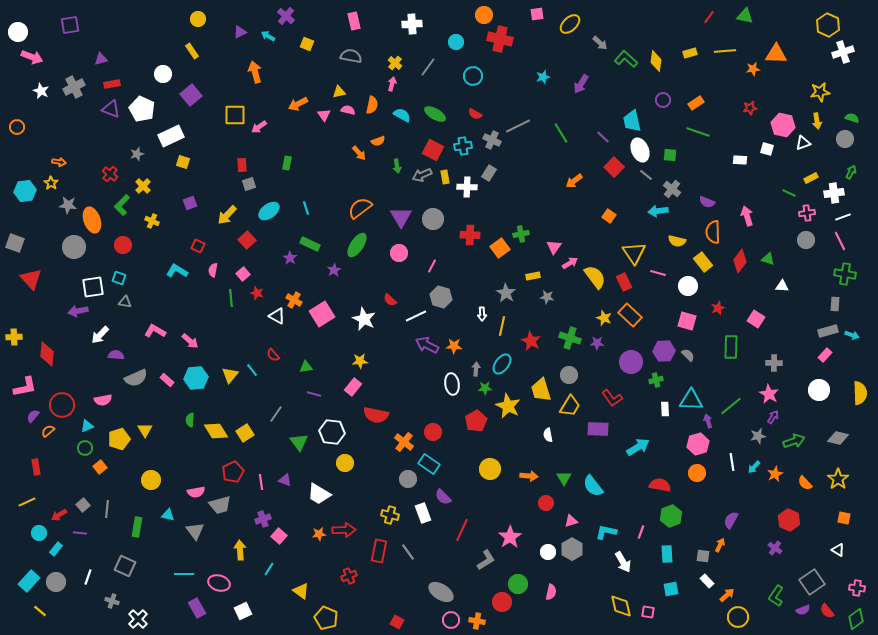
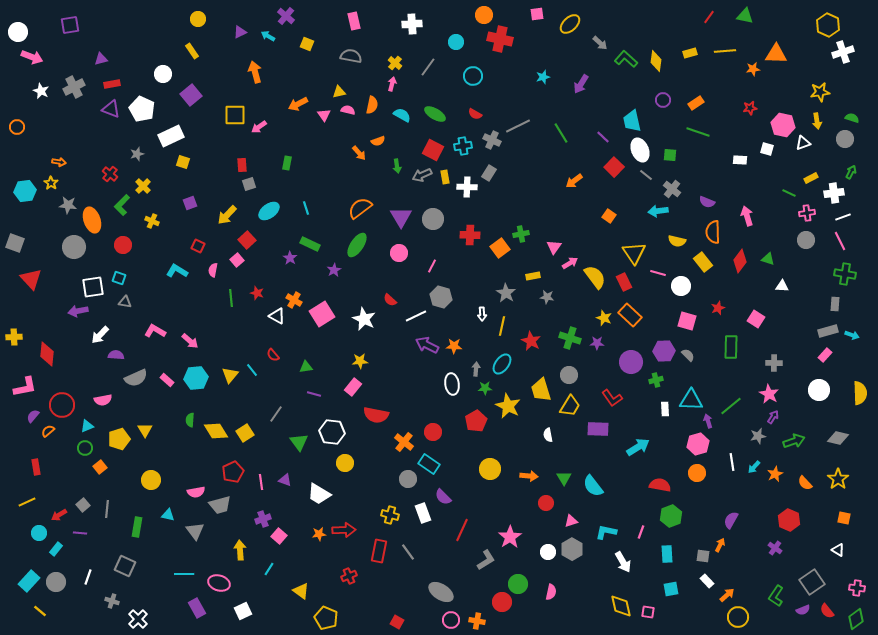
pink square at (243, 274): moved 6 px left, 14 px up
white circle at (688, 286): moved 7 px left
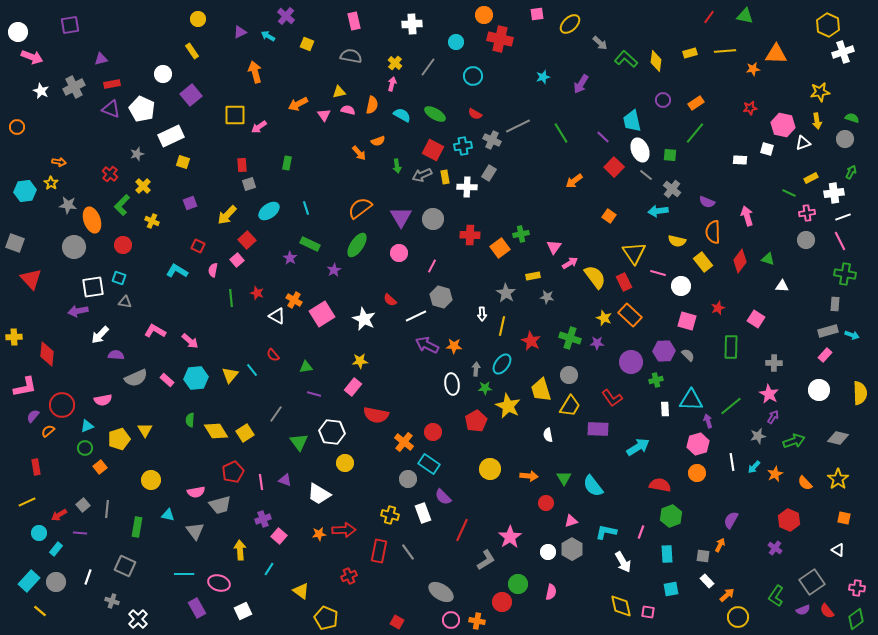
green line at (698, 132): moved 3 px left, 1 px down; rotated 70 degrees counterclockwise
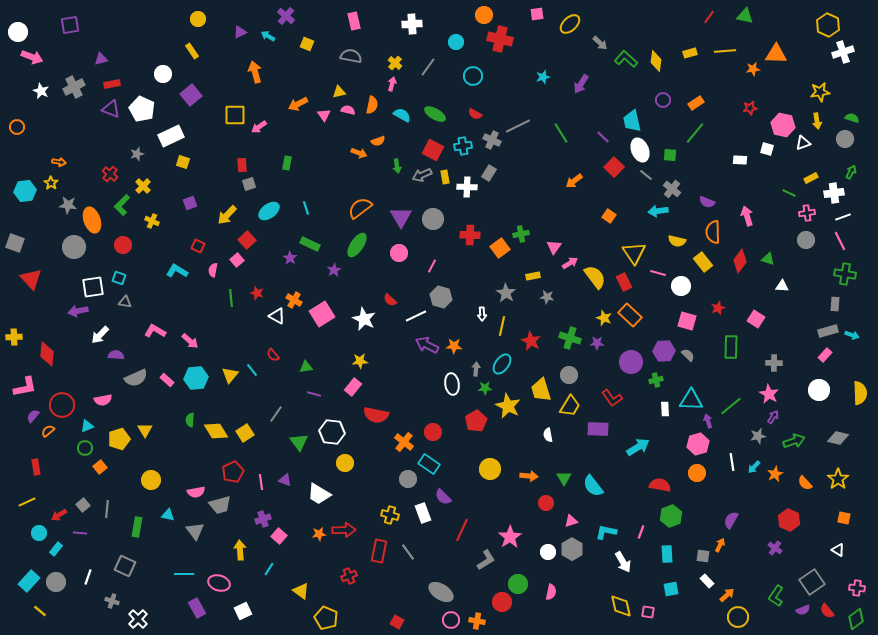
orange arrow at (359, 153): rotated 28 degrees counterclockwise
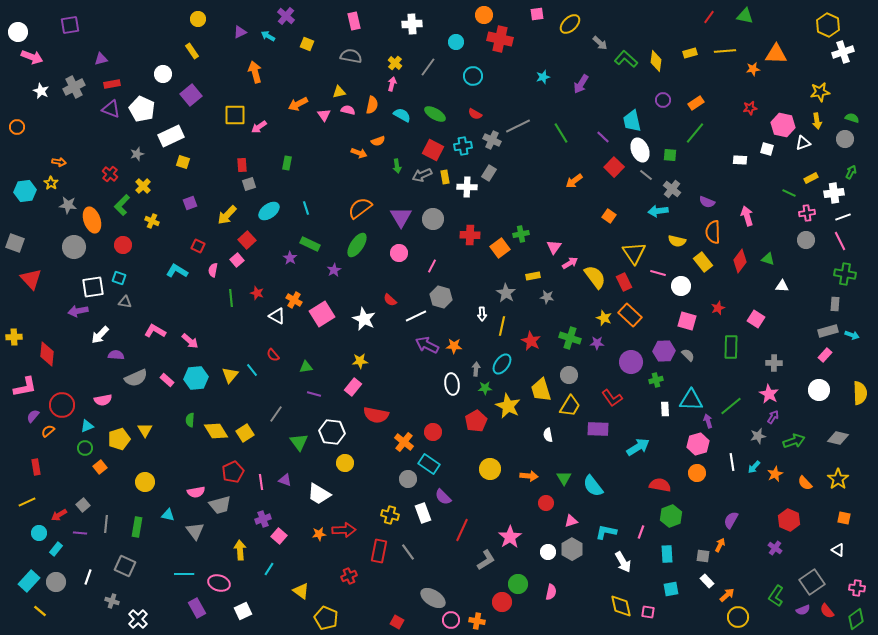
yellow circle at (151, 480): moved 6 px left, 2 px down
gray line at (107, 509): moved 1 px left, 15 px down
gray ellipse at (441, 592): moved 8 px left, 6 px down
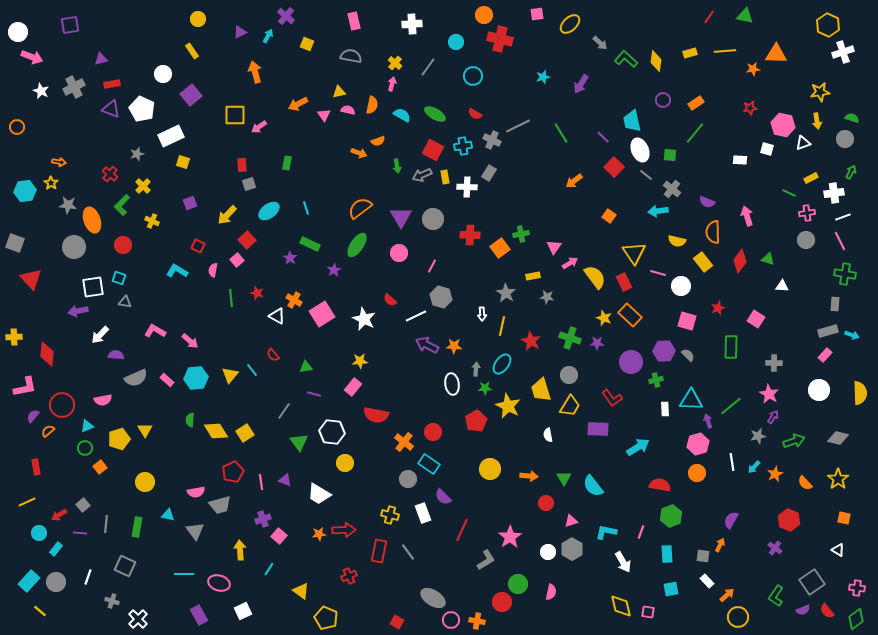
cyan arrow at (268, 36): rotated 88 degrees clockwise
gray line at (276, 414): moved 8 px right, 3 px up
purple rectangle at (197, 608): moved 2 px right, 7 px down
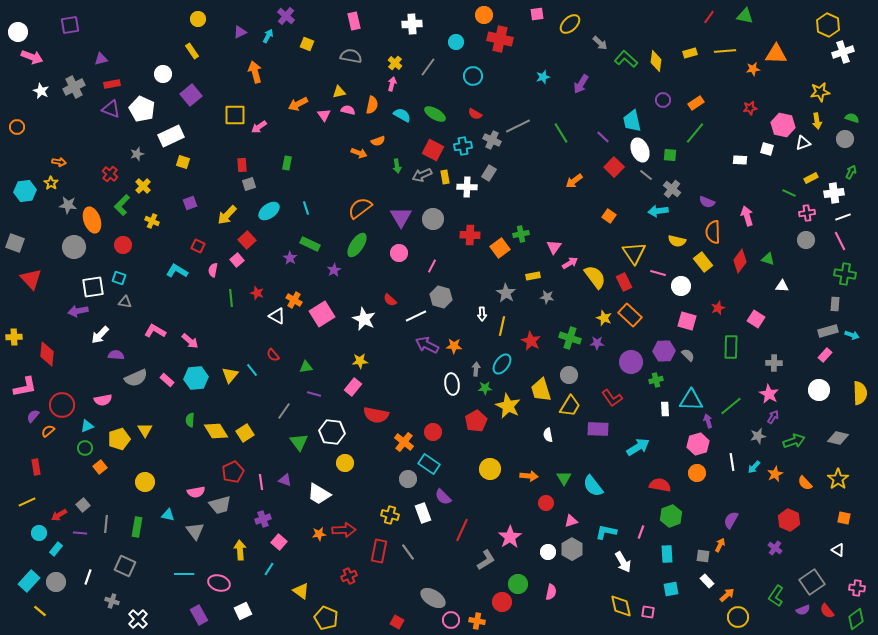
pink square at (279, 536): moved 6 px down
